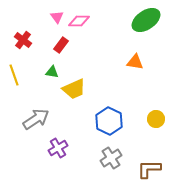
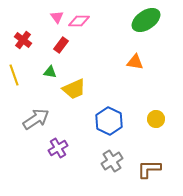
green triangle: moved 2 px left
gray cross: moved 1 px right, 3 px down
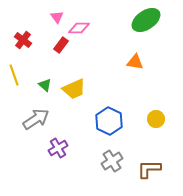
pink diamond: moved 7 px down
green triangle: moved 5 px left, 13 px down; rotated 32 degrees clockwise
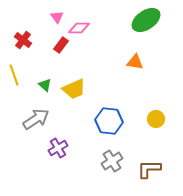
blue hexagon: rotated 20 degrees counterclockwise
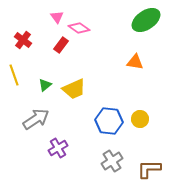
pink diamond: rotated 35 degrees clockwise
green triangle: rotated 40 degrees clockwise
yellow circle: moved 16 px left
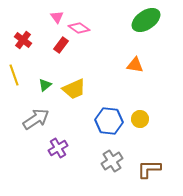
orange triangle: moved 3 px down
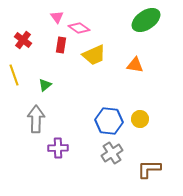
red rectangle: rotated 28 degrees counterclockwise
yellow trapezoid: moved 20 px right, 34 px up
gray arrow: rotated 56 degrees counterclockwise
purple cross: rotated 30 degrees clockwise
gray cross: moved 8 px up
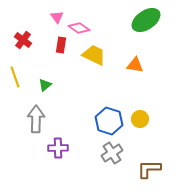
yellow trapezoid: rotated 130 degrees counterclockwise
yellow line: moved 1 px right, 2 px down
blue hexagon: rotated 12 degrees clockwise
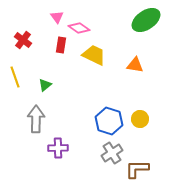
brown L-shape: moved 12 px left
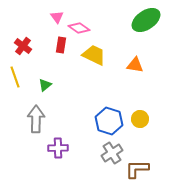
red cross: moved 6 px down
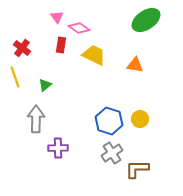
red cross: moved 1 px left, 2 px down
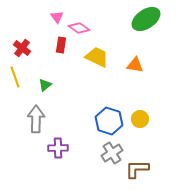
green ellipse: moved 1 px up
yellow trapezoid: moved 3 px right, 2 px down
